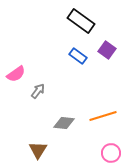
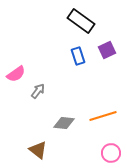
purple square: rotated 30 degrees clockwise
blue rectangle: rotated 36 degrees clockwise
brown triangle: rotated 24 degrees counterclockwise
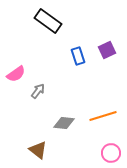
black rectangle: moved 33 px left
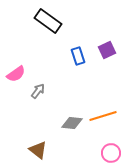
gray diamond: moved 8 px right
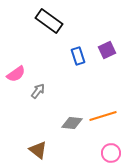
black rectangle: moved 1 px right
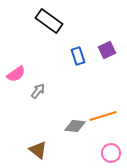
gray diamond: moved 3 px right, 3 px down
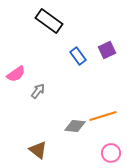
blue rectangle: rotated 18 degrees counterclockwise
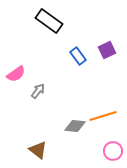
pink circle: moved 2 px right, 2 px up
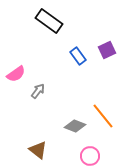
orange line: rotated 68 degrees clockwise
gray diamond: rotated 15 degrees clockwise
pink circle: moved 23 px left, 5 px down
